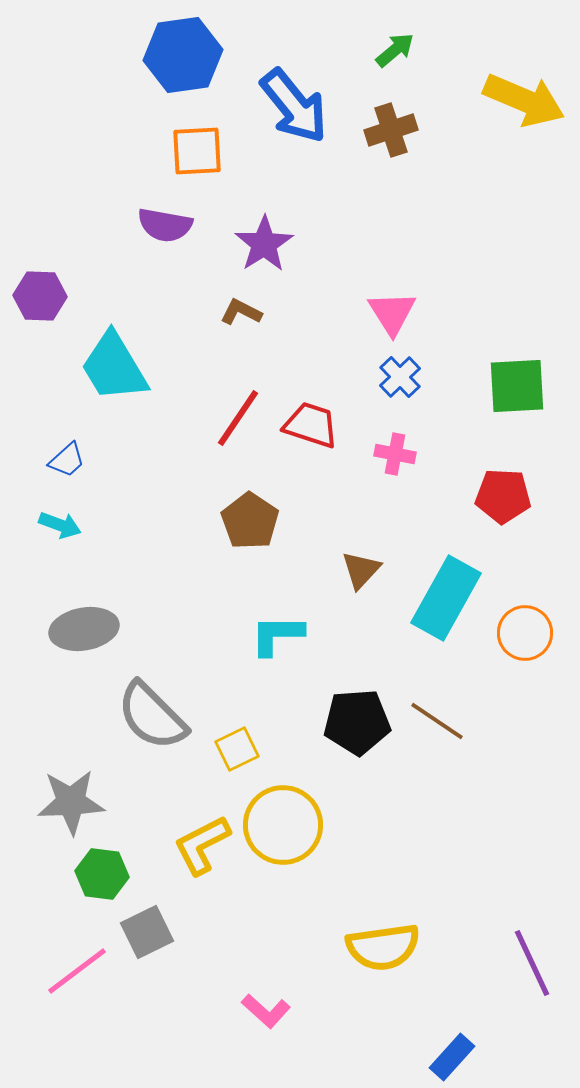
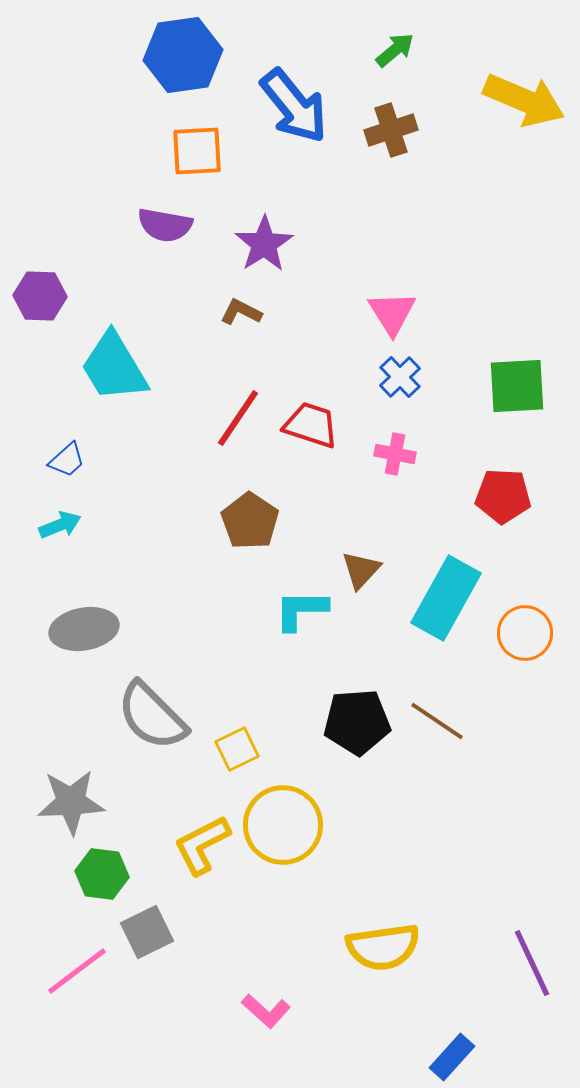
cyan arrow: rotated 42 degrees counterclockwise
cyan L-shape: moved 24 px right, 25 px up
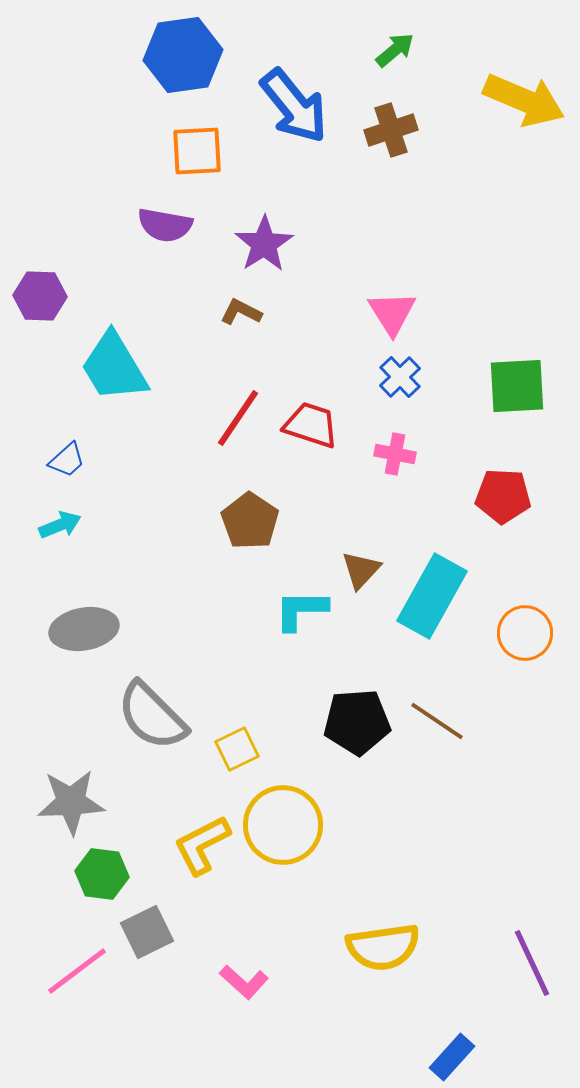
cyan rectangle: moved 14 px left, 2 px up
pink L-shape: moved 22 px left, 29 px up
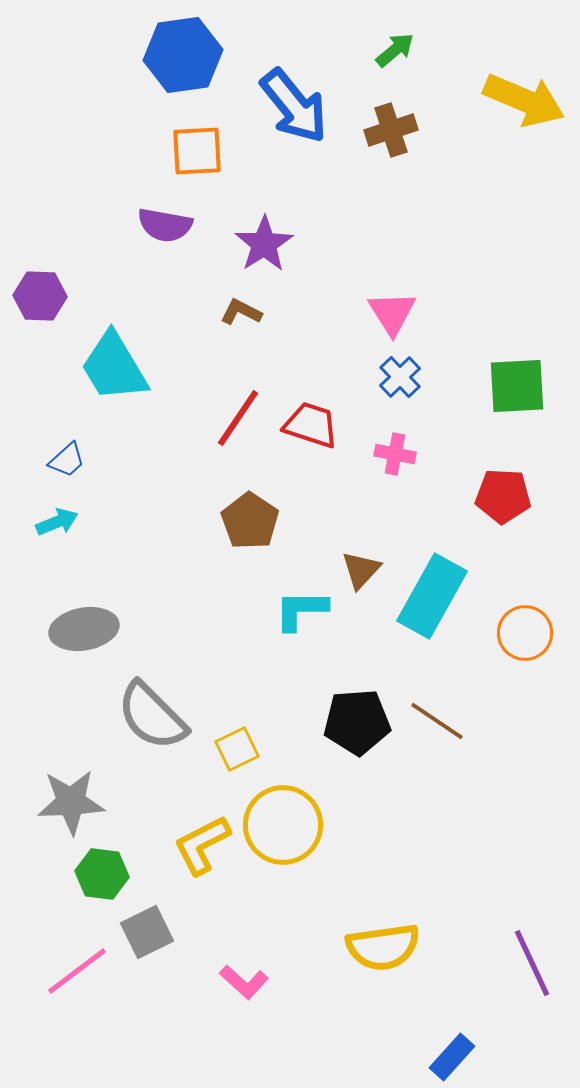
cyan arrow: moved 3 px left, 3 px up
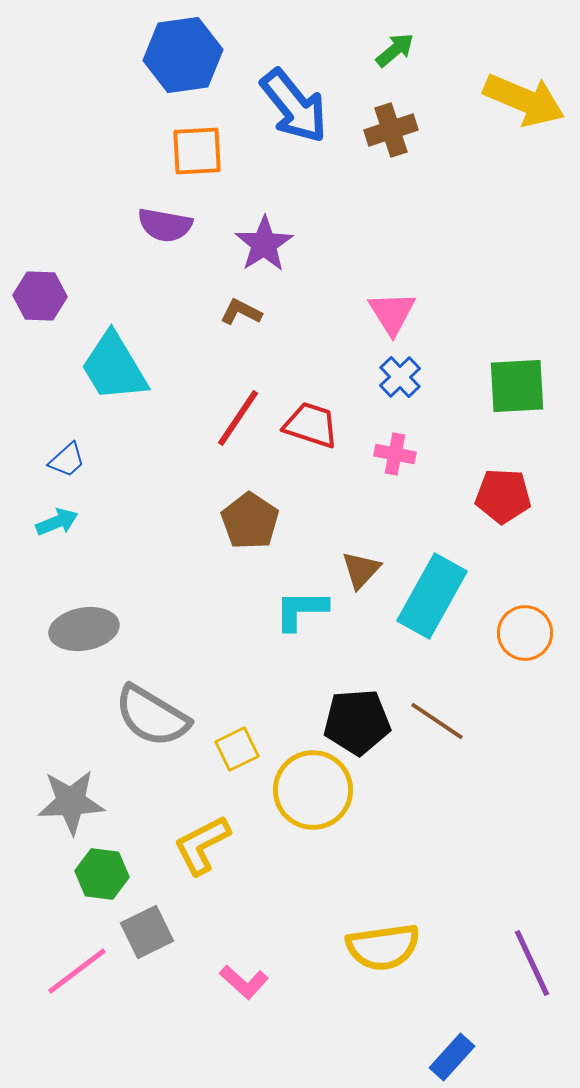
gray semicircle: rotated 14 degrees counterclockwise
yellow circle: moved 30 px right, 35 px up
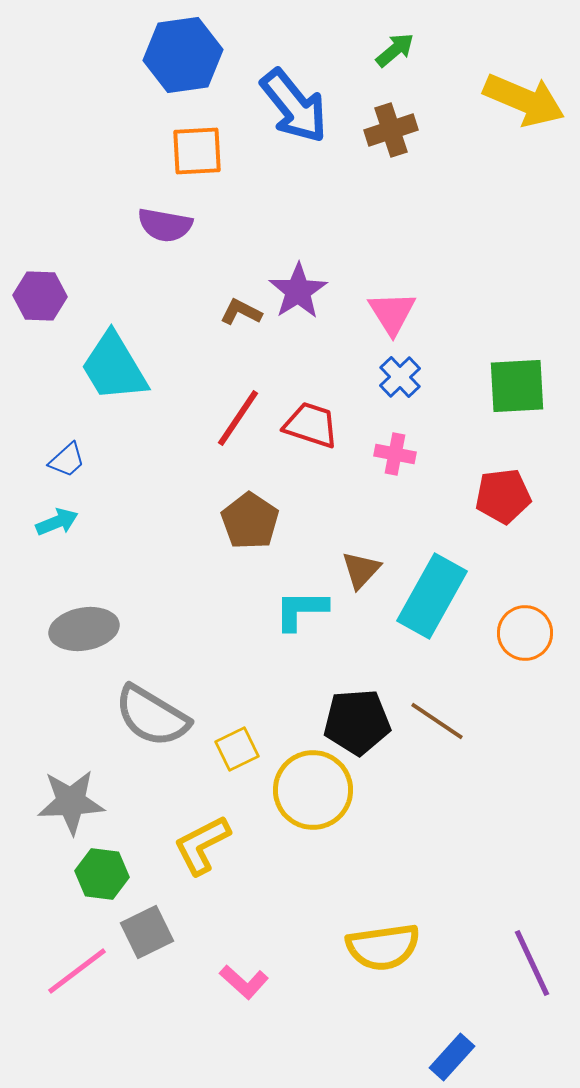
purple star: moved 34 px right, 47 px down
red pentagon: rotated 10 degrees counterclockwise
